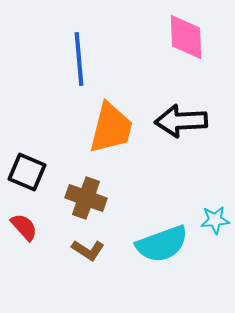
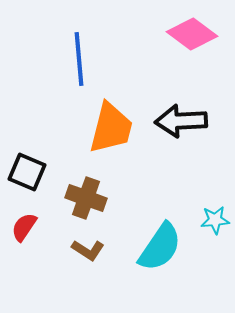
pink diamond: moved 6 px right, 3 px up; rotated 51 degrees counterclockwise
red semicircle: rotated 104 degrees counterclockwise
cyan semicircle: moved 2 px left, 3 px down; rotated 36 degrees counterclockwise
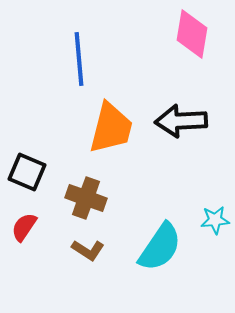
pink diamond: rotated 63 degrees clockwise
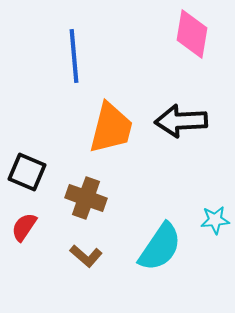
blue line: moved 5 px left, 3 px up
brown L-shape: moved 2 px left, 6 px down; rotated 8 degrees clockwise
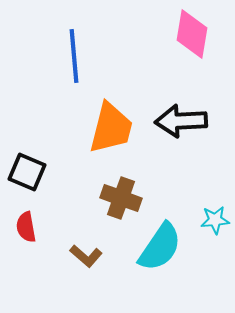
brown cross: moved 35 px right
red semicircle: moved 2 px right; rotated 44 degrees counterclockwise
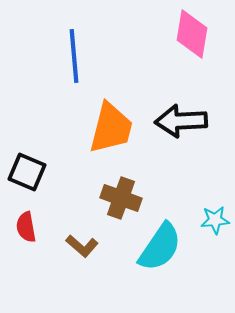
brown L-shape: moved 4 px left, 10 px up
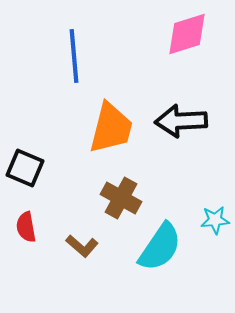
pink diamond: moved 5 px left; rotated 63 degrees clockwise
black square: moved 2 px left, 4 px up
brown cross: rotated 9 degrees clockwise
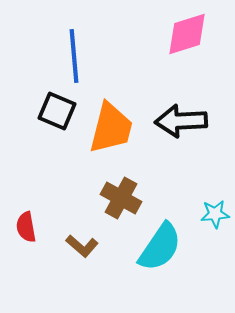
black square: moved 32 px right, 57 px up
cyan star: moved 6 px up
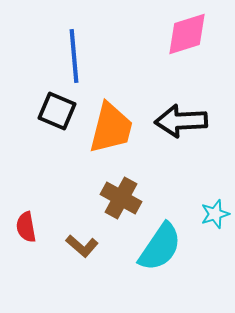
cyan star: rotated 12 degrees counterclockwise
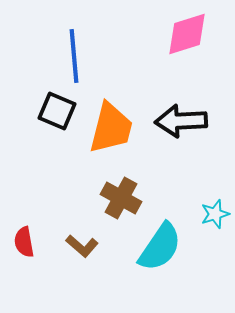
red semicircle: moved 2 px left, 15 px down
